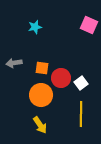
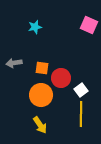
white square: moved 7 px down
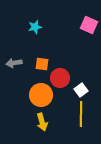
orange square: moved 4 px up
red circle: moved 1 px left
yellow arrow: moved 2 px right, 3 px up; rotated 18 degrees clockwise
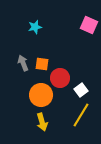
gray arrow: moved 9 px right; rotated 77 degrees clockwise
yellow line: moved 1 px down; rotated 30 degrees clockwise
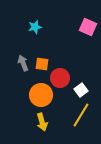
pink square: moved 1 px left, 2 px down
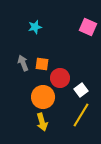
orange circle: moved 2 px right, 2 px down
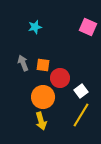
orange square: moved 1 px right, 1 px down
white square: moved 1 px down
yellow arrow: moved 1 px left, 1 px up
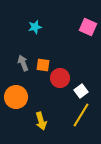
orange circle: moved 27 px left
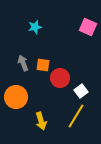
yellow line: moved 5 px left, 1 px down
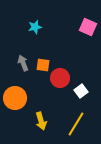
orange circle: moved 1 px left, 1 px down
yellow line: moved 8 px down
